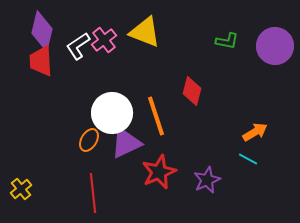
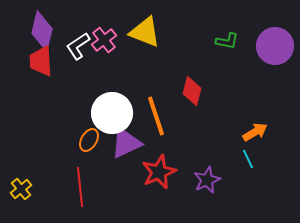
cyan line: rotated 36 degrees clockwise
red line: moved 13 px left, 6 px up
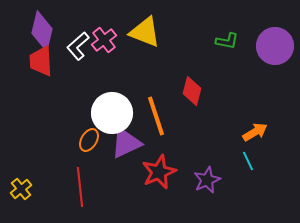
white L-shape: rotated 8 degrees counterclockwise
cyan line: moved 2 px down
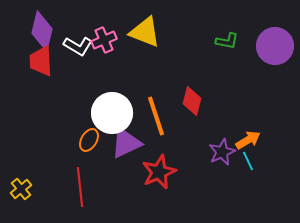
pink cross: rotated 15 degrees clockwise
white L-shape: rotated 108 degrees counterclockwise
red diamond: moved 10 px down
orange arrow: moved 7 px left, 8 px down
purple star: moved 15 px right, 28 px up
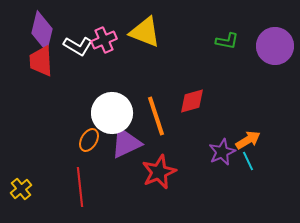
red diamond: rotated 60 degrees clockwise
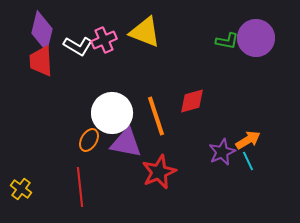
purple circle: moved 19 px left, 8 px up
purple triangle: rotated 36 degrees clockwise
yellow cross: rotated 15 degrees counterclockwise
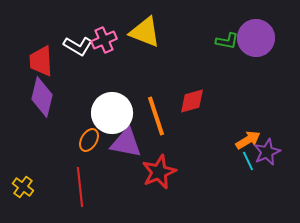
purple diamond: moved 66 px down
purple star: moved 45 px right
yellow cross: moved 2 px right, 2 px up
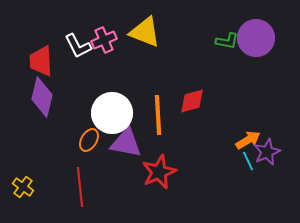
white L-shape: rotated 32 degrees clockwise
orange line: moved 2 px right, 1 px up; rotated 15 degrees clockwise
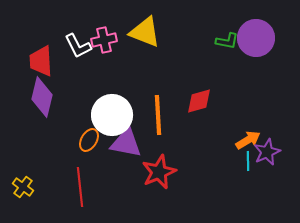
pink cross: rotated 10 degrees clockwise
red diamond: moved 7 px right
white circle: moved 2 px down
cyan line: rotated 24 degrees clockwise
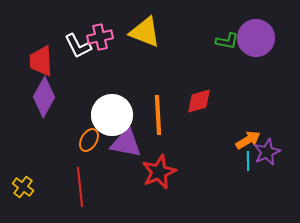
pink cross: moved 4 px left, 3 px up
purple diamond: moved 2 px right; rotated 15 degrees clockwise
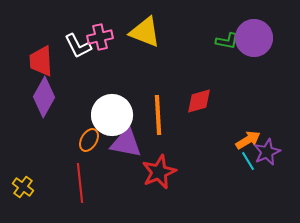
purple circle: moved 2 px left
cyan line: rotated 30 degrees counterclockwise
red line: moved 4 px up
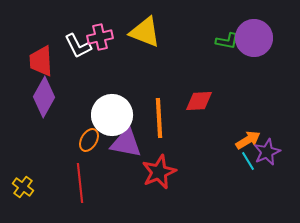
red diamond: rotated 12 degrees clockwise
orange line: moved 1 px right, 3 px down
